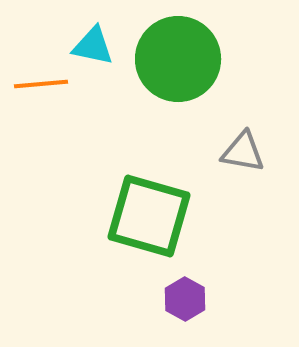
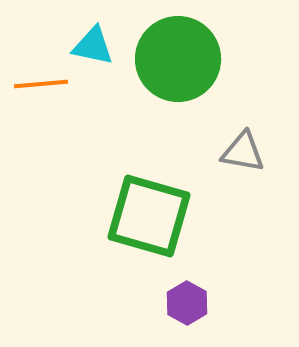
purple hexagon: moved 2 px right, 4 px down
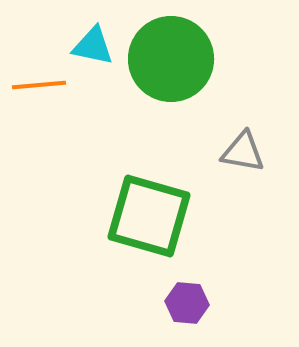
green circle: moved 7 px left
orange line: moved 2 px left, 1 px down
purple hexagon: rotated 24 degrees counterclockwise
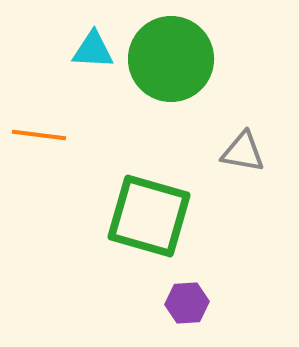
cyan triangle: moved 4 px down; rotated 9 degrees counterclockwise
orange line: moved 50 px down; rotated 12 degrees clockwise
purple hexagon: rotated 9 degrees counterclockwise
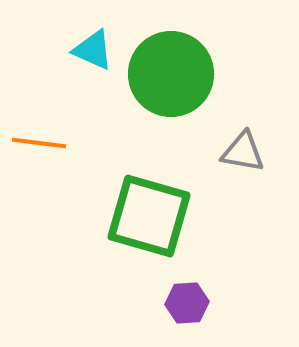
cyan triangle: rotated 21 degrees clockwise
green circle: moved 15 px down
orange line: moved 8 px down
